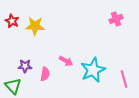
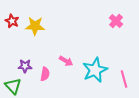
pink cross: moved 2 px down; rotated 24 degrees counterclockwise
cyan star: moved 2 px right
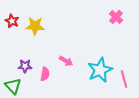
pink cross: moved 4 px up
cyan star: moved 5 px right
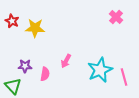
yellow star: moved 2 px down
pink arrow: rotated 88 degrees clockwise
pink line: moved 2 px up
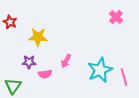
red star: moved 2 px left, 1 px down
yellow star: moved 3 px right, 9 px down
purple star: moved 4 px right, 4 px up
pink semicircle: rotated 72 degrees clockwise
green triangle: rotated 18 degrees clockwise
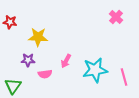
red star: rotated 16 degrees counterclockwise
purple star: moved 1 px left, 2 px up
cyan star: moved 5 px left; rotated 15 degrees clockwise
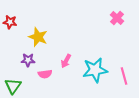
pink cross: moved 1 px right, 1 px down
yellow star: rotated 18 degrees clockwise
pink line: moved 1 px up
